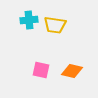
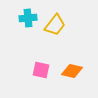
cyan cross: moved 1 px left, 2 px up
yellow trapezoid: rotated 60 degrees counterclockwise
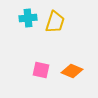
yellow trapezoid: moved 3 px up; rotated 20 degrees counterclockwise
orange diamond: rotated 10 degrees clockwise
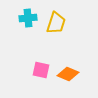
yellow trapezoid: moved 1 px right, 1 px down
orange diamond: moved 4 px left, 3 px down
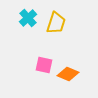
cyan cross: rotated 36 degrees counterclockwise
pink square: moved 3 px right, 5 px up
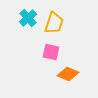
yellow trapezoid: moved 2 px left
pink square: moved 7 px right, 13 px up
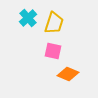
pink square: moved 2 px right, 1 px up
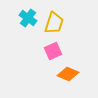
cyan cross: rotated 12 degrees counterclockwise
pink square: rotated 36 degrees counterclockwise
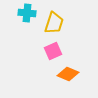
cyan cross: moved 1 px left, 5 px up; rotated 30 degrees counterclockwise
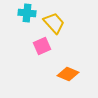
yellow trapezoid: rotated 60 degrees counterclockwise
pink square: moved 11 px left, 5 px up
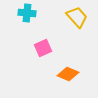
yellow trapezoid: moved 23 px right, 6 px up
pink square: moved 1 px right, 2 px down
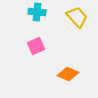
cyan cross: moved 10 px right, 1 px up
pink square: moved 7 px left, 2 px up
